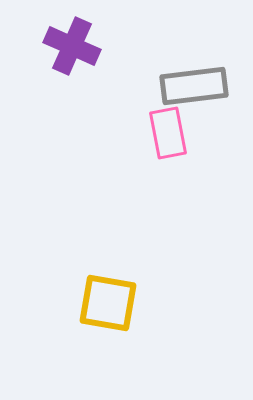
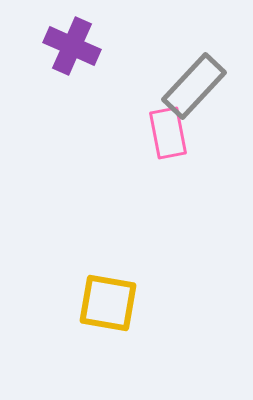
gray rectangle: rotated 40 degrees counterclockwise
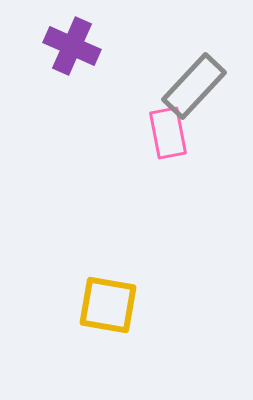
yellow square: moved 2 px down
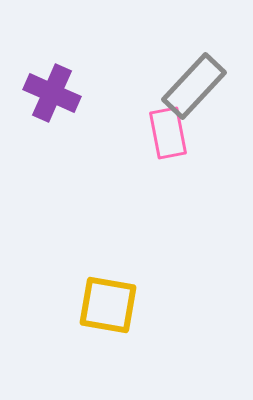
purple cross: moved 20 px left, 47 px down
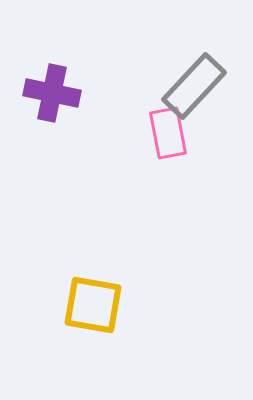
purple cross: rotated 12 degrees counterclockwise
yellow square: moved 15 px left
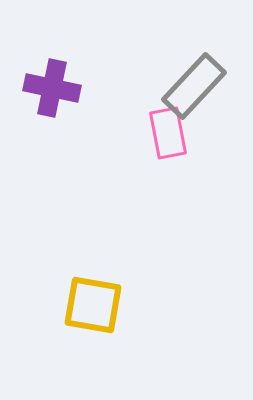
purple cross: moved 5 px up
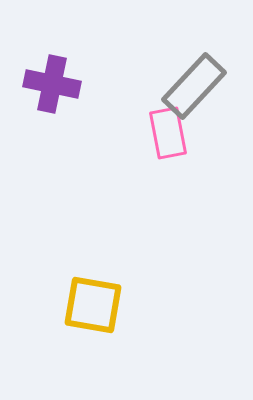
purple cross: moved 4 px up
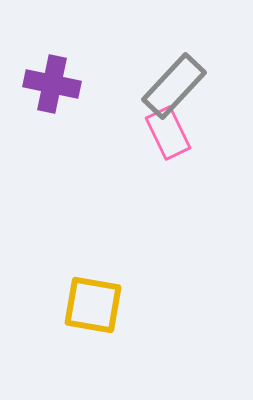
gray rectangle: moved 20 px left
pink rectangle: rotated 15 degrees counterclockwise
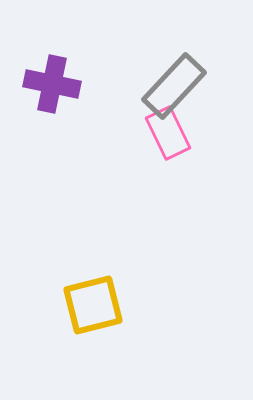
yellow square: rotated 24 degrees counterclockwise
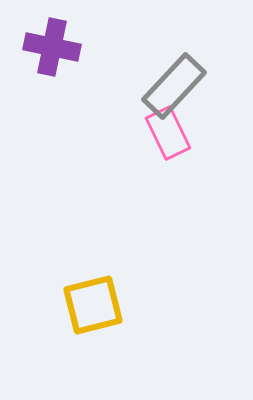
purple cross: moved 37 px up
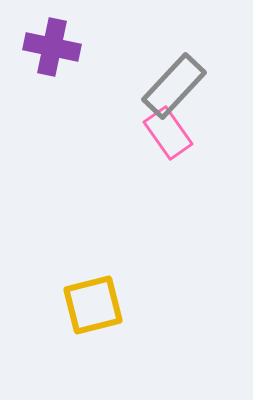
pink rectangle: rotated 9 degrees counterclockwise
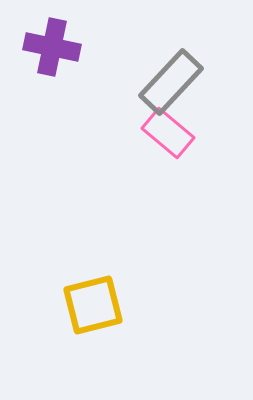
gray rectangle: moved 3 px left, 4 px up
pink rectangle: rotated 15 degrees counterclockwise
